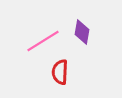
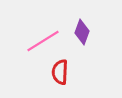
purple diamond: rotated 10 degrees clockwise
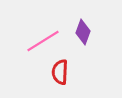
purple diamond: moved 1 px right
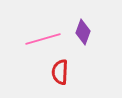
pink line: moved 2 px up; rotated 16 degrees clockwise
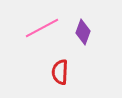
pink line: moved 1 px left, 11 px up; rotated 12 degrees counterclockwise
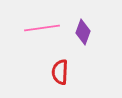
pink line: rotated 20 degrees clockwise
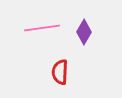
purple diamond: moved 1 px right; rotated 10 degrees clockwise
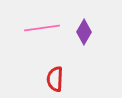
red semicircle: moved 5 px left, 7 px down
